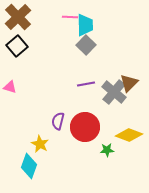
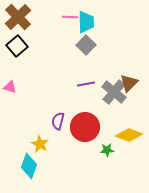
cyan trapezoid: moved 1 px right, 3 px up
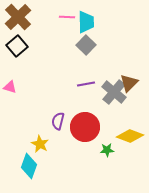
pink line: moved 3 px left
yellow diamond: moved 1 px right, 1 px down
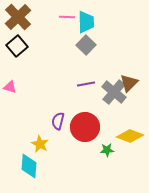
cyan diamond: rotated 15 degrees counterclockwise
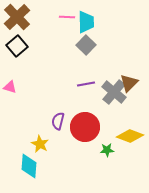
brown cross: moved 1 px left
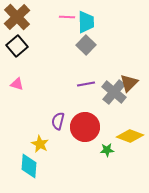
pink triangle: moved 7 px right, 3 px up
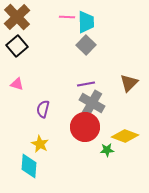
gray cross: moved 22 px left, 11 px down; rotated 10 degrees counterclockwise
purple semicircle: moved 15 px left, 12 px up
yellow diamond: moved 5 px left
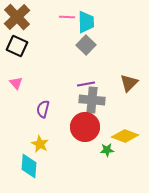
black square: rotated 25 degrees counterclockwise
pink triangle: moved 1 px left, 1 px up; rotated 32 degrees clockwise
gray cross: moved 3 px up; rotated 25 degrees counterclockwise
